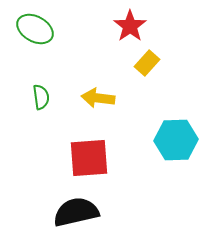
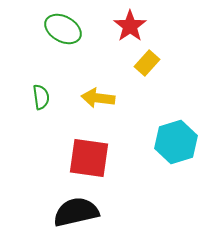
green ellipse: moved 28 px right
cyan hexagon: moved 2 px down; rotated 15 degrees counterclockwise
red square: rotated 12 degrees clockwise
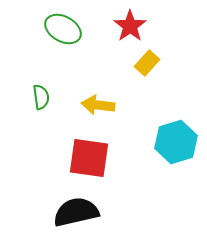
yellow arrow: moved 7 px down
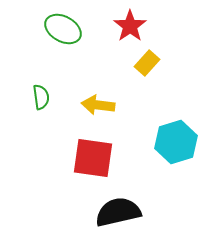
red square: moved 4 px right
black semicircle: moved 42 px right
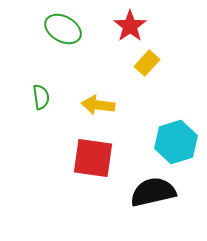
black semicircle: moved 35 px right, 20 px up
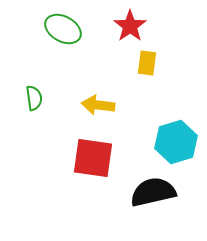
yellow rectangle: rotated 35 degrees counterclockwise
green semicircle: moved 7 px left, 1 px down
